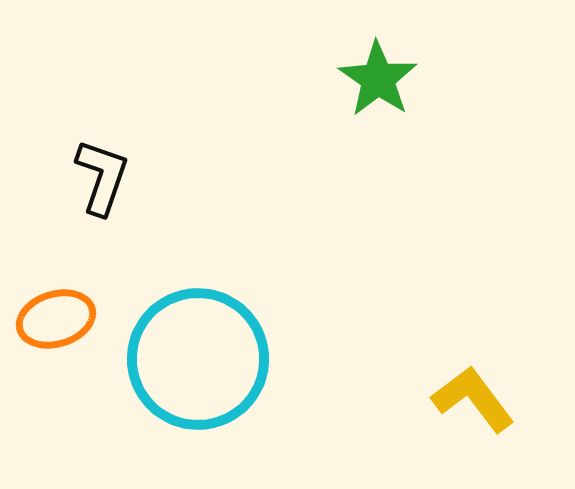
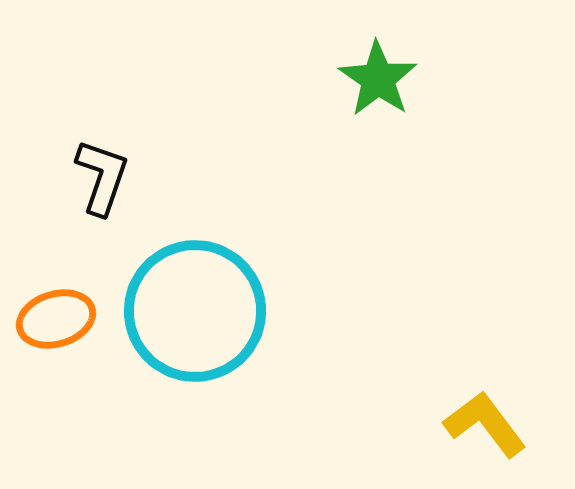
cyan circle: moved 3 px left, 48 px up
yellow L-shape: moved 12 px right, 25 px down
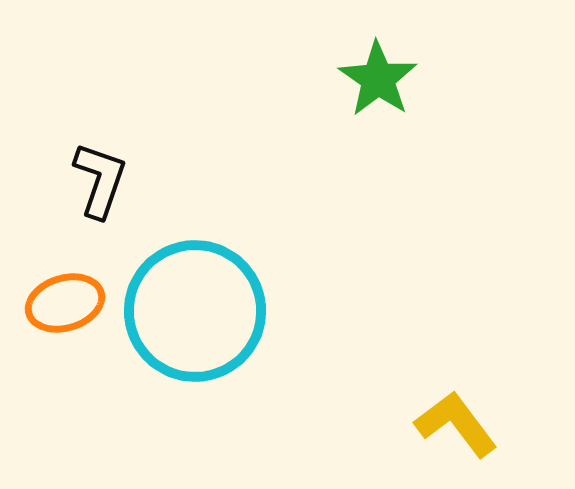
black L-shape: moved 2 px left, 3 px down
orange ellipse: moved 9 px right, 16 px up
yellow L-shape: moved 29 px left
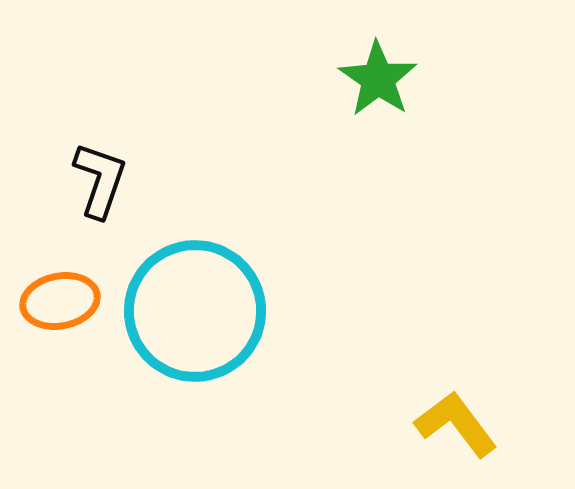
orange ellipse: moved 5 px left, 2 px up; rotated 6 degrees clockwise
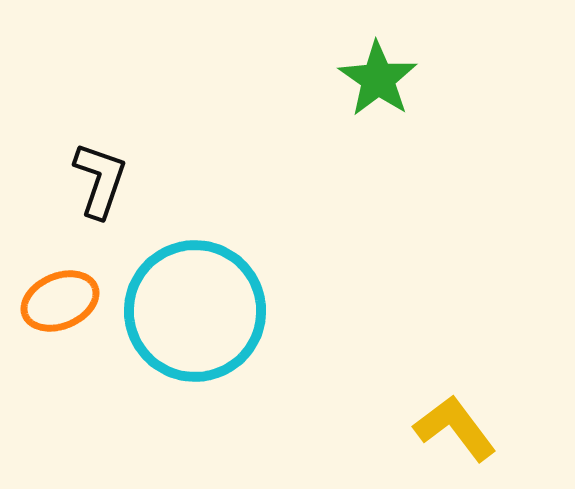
orange ellipse: rotated 12 degrees counterclockwise
yellow L-shape: moved 1 px left, 4 px down
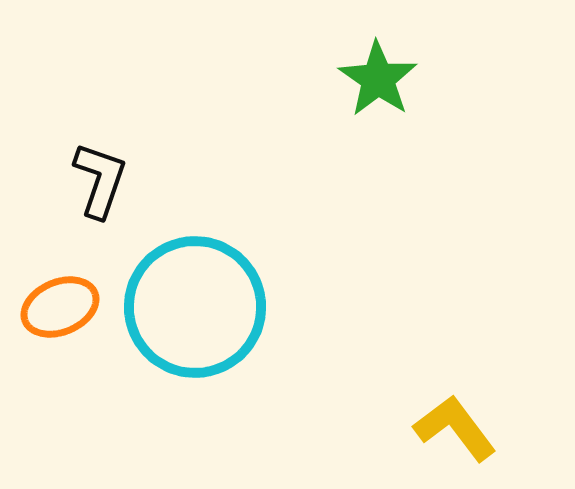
orange ellipse: moved 6 px down
cyan circle: moved 4 px up
